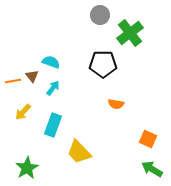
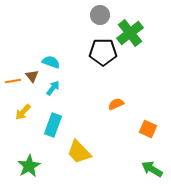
black pentagon: moved 12 px up
orange semicircle: rotated 147 degrees clockwise
orange square: moved 10 px up
green star: moved 2 px right, 2 px up
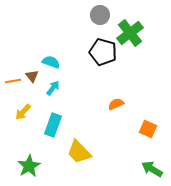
black pentagon: rotated 16 degrees clockwise
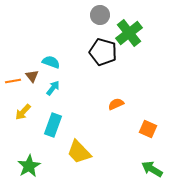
green cross: moved 1 px left
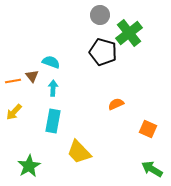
cyan arrow: rotated 35 degrees counterclockwise
yellow arrow: moved 9 px left
cyan rectangle: moved 4 px up; rotated 10 degrees counterclockwise
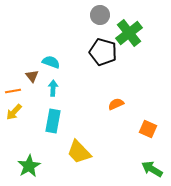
orange line: moved 10 px down
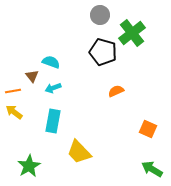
green cross: moved 3 px right
cyan arrow: rotated 112 degrees counterclockwise
orange semicircle: moved 13 px up
yellow arrow: rotated 84 degrees clockwise
